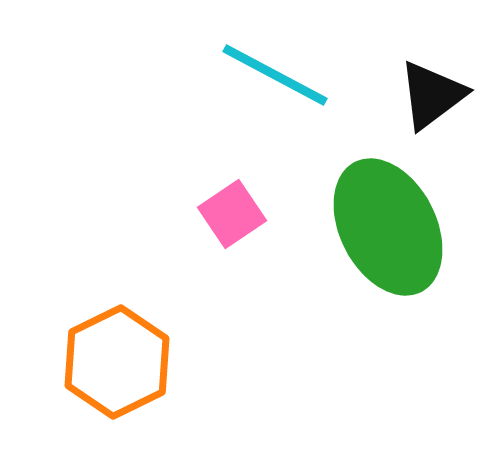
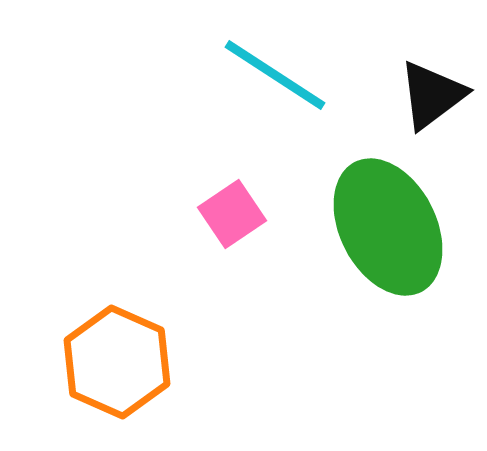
cyan line: rotated 5 degrees clockwise
orange hexagon: rotated 10 degrees counterclockwise
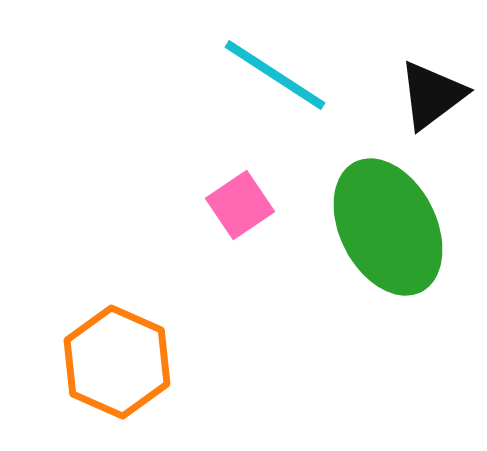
pink square: moved 8 px right, 9 px up
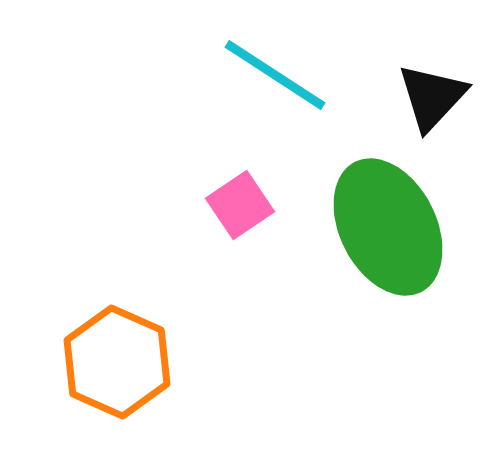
black triangle: moved 2 px down; rotated 10 degrees counterclockwise
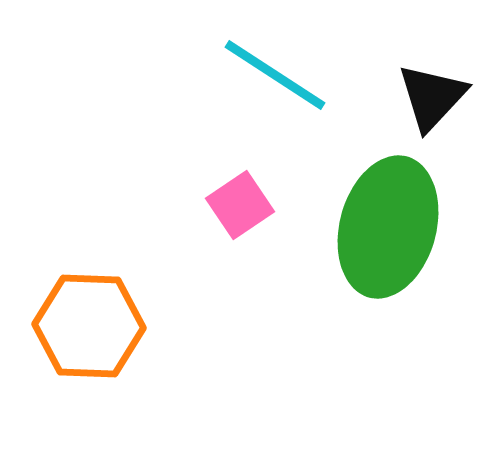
green ellipse: rotated 42 degrees clockwise
orange hexagon: moved 28 px left, 36 px up; rotated 22 degrees counterclockwise
